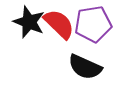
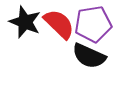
black star: moved 4 px left
black semicircle: moved 4 px right, 11 px up
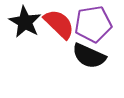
black star: rotated 8 degrees clockwise
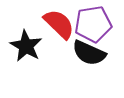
black star: moved 1 px right, 24 px down
black semicircle: moved 3 px up
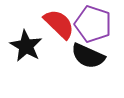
purple pentagon: rotated 27 degrees clockwise
black semicircle: moved 1 px left, 3 px down
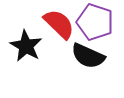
purple pentagon: moved 2 px right, 2 px up
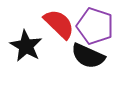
purple pentagon: moved 4 px down
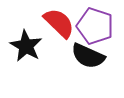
red semicircle: moved 1 px up
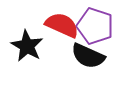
red semicircle: moved 3 px right, 2 px down; rotated 20 degrees counterclockwise
black star: moved 1 px right
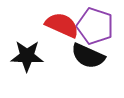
black star: moved 10 px down; rotated 28 degrees counterclockwise
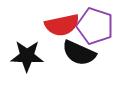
red semicircle: rotated 144 degrees clockwise
black semicircle: moved 9 px left, 3 px up
